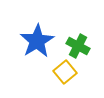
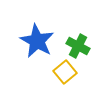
blue star: rotated 12 degrees counterclockwise
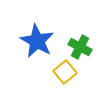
green cross: moved 2 px right, 1 px down
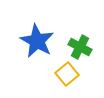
yellow square: moved 2 px right, 2 px down
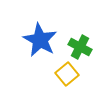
blue star: moved 3 px right, 1 px up
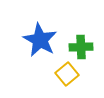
green cross: moved 1 px right; rotated 30 degrees counterclockwise
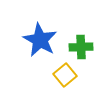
yellow square: moved 2 px left, 1 px down
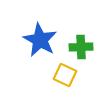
yellow square: rotated 25 degrees counterclockwise
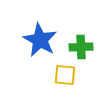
yellow square: rotated 20 degrees counterclockwise
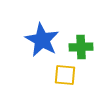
blue star: moved 2 px right
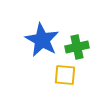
green cross: moved 4 px left; rotated 10 degrees counterclockwise
